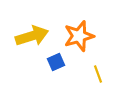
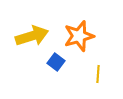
blue square: rotated 30 degrees counterclockwise
yellow line: rotated 24 degrees clockwise
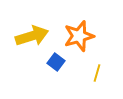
yellow line: moved 1 px left, 1 px up; rotated 12 degrees clockwise
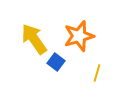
yellow arrow: moved 2 px right, 3 px down; rotated 108 degrees counterclockwise
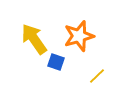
blue square: rotated 18 degrees counterclockwise
yellow line: moved 3 px down; rotated 30 degrees clockwise
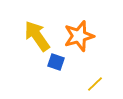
yellow arrow: moved 3 px right, 3 px up
yellow line: moved 2 px left, 8 px down
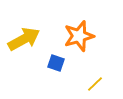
yellow arrow: moved 13 px left, 3 px down; rotated 96 degrees clockwise
blue square: moved 1 px down
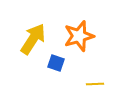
yellow arrow: moved 9 px right; rotated 28 degrees counterclockwise
yellow line: rotated 42 degrees clockwise
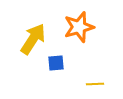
orange star: moved 9 px up
blue square: rotated 24 degrees counterclockwise
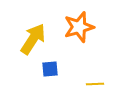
blue square: moved 6 px left, 6 px down
